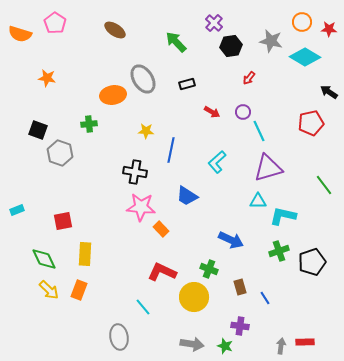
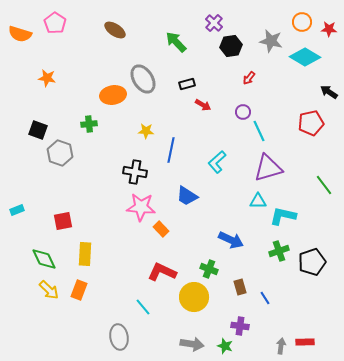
red arrow at (212, 112): moved 9 px left, 7 px up
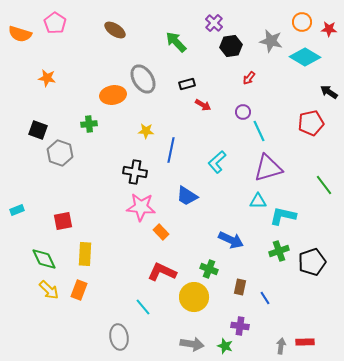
orange rectangle at (161, 229): moved 3 px down
brown rectangle at (240, 287): rotated 28 degrees clockwise
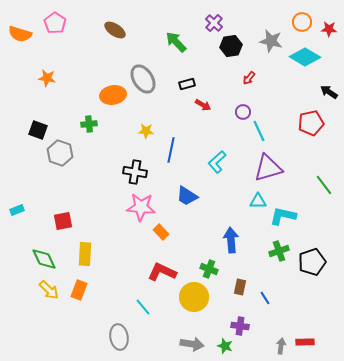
blue arrow at (231, 240): rotated 120 degrees counterclockwise
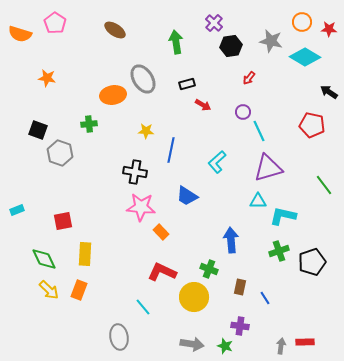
green arrow at (176, 42): rotated 35 degrees clockwise
red pentagon at (311, 123): moved 1 px right, 2 px down; rotated 25 degrees clockwise
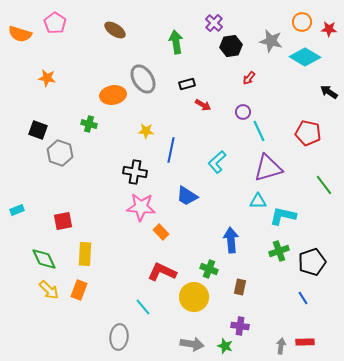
green cross at (89, 124): rotated 21 degrees clockwise
red pentagon at (312, 125): moved 4 px left, 8 px down
blue line at (265, 298): moved 38 px right
gray ellipse at (119, 337): rotated 15 degrees clockwise
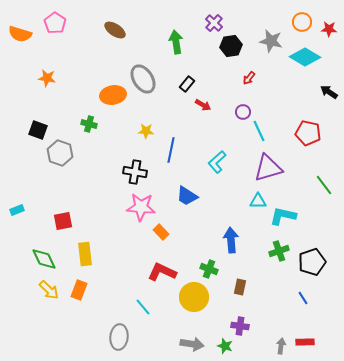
black rectangle at (187, 84): rotated 35 degrees counterclockwise
yellow rectangle at (85, 254): rotated 10 degrees counterclockwise
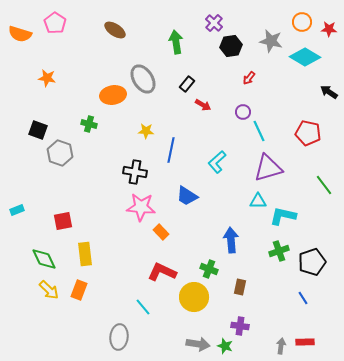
gray arrow at (192, 344): moved 6 px right
